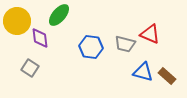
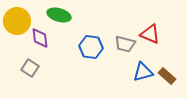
green ellipse: rotated 65 degrees clockwise
blue triangle: rotated 30 degrees counterclockwise
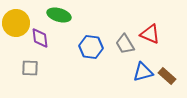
yellow circle: moved 1 px left, 2 px down
gray trapezoid: rotated 45 degrees clockwise
gray square: rotated 30 degrees counterclockwise
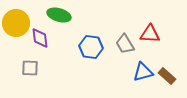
red triangle: rotated 20 degrees counterclockwise
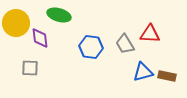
brown rectangle: rotated 30 degrees counterclockwise
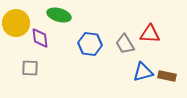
blue hexagon: moved 1 px left, 3 px up
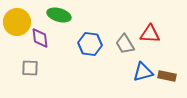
yellow circle: moved 1 px right, 1 px up
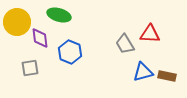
blue hexagon: moved 20 px left, 8 px down; rotated 15 degrees clockwise
gray square: rotated 12 degrees counterclockwise
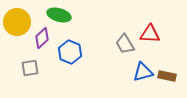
purple diamond: moved 2 px right; rotated 55 degrees clockwise
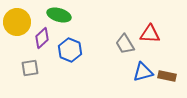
blue hexagon: moved 2 px up
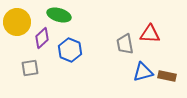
gray trapezoid: rotated 20 degrees clockwise
